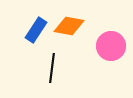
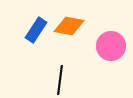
black line: moved 8 px right, 12 px down
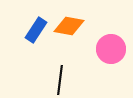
pink circle: moved 3 px down
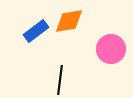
orange diamond: moved 5 px up; rotated 20 degrees counterclockwise
blue rectangle: moved 1 px down; rotated 20 degrees clockwise
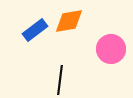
blue rectangle: moved 1 px left, 1 px up
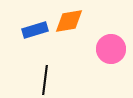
blue rectangle: rotated 20 degrees clockwise
black line: moved 15 px left
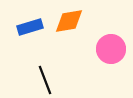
blue rectangle: moved 5 px left, 3 px up
black line: rotated 28 degrees counterclockwise
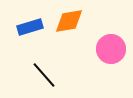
black line: moved 1 px left, 5 px up; rotated 20 degrees counterclockwise
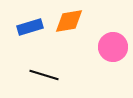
pink circle: moved 2 px right, 2 px up
black line: rotated 32 degrees counterclockwise
